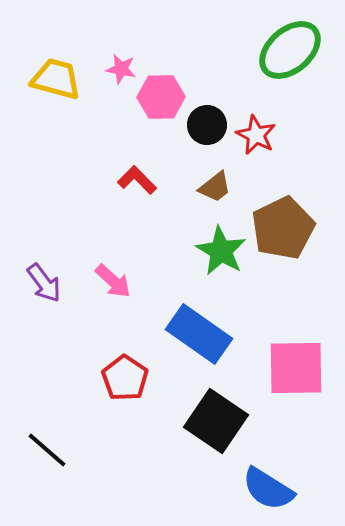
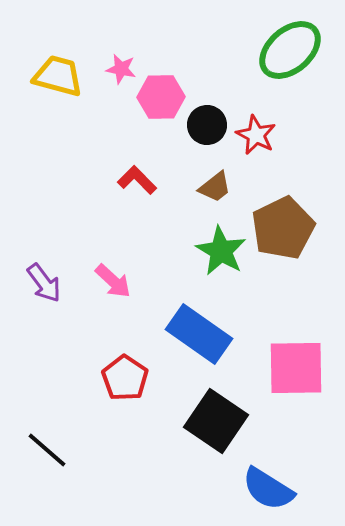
yellow trapezoid: moved 2 px right, 3 px up
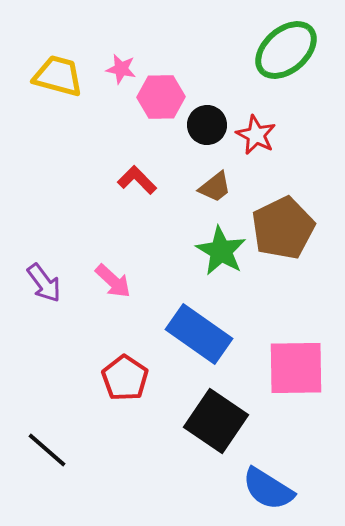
green ellipse: moved 4 px left
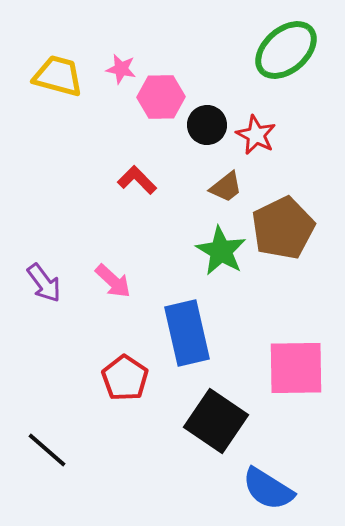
brown trapezoid: moved 11 px right
blue rectangle: moved 12 px left, 1 px up; rotated 42 degrees clockwise
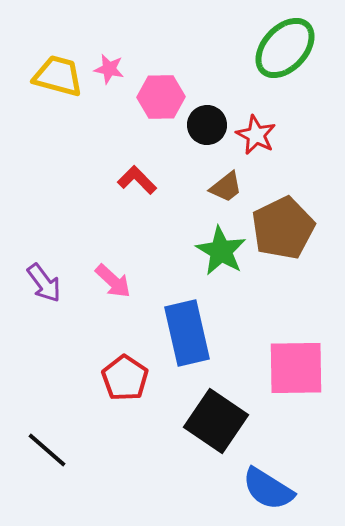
green ellipse: moved 1 px left, 2 px up; rotated 6 degrees counterclockwise
pink star: moved 12 px left
